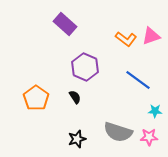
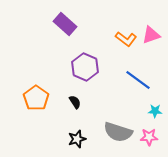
pink triangle: moved 1 px up
black semicircle: moved 5 px down
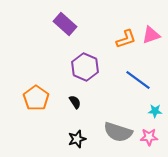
orange L-shape: rotated 55 degrees counterclockwise
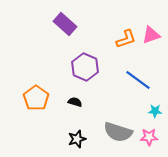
black semicircle: rotated 40 degrees counterclockwise
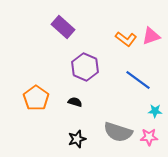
purple rectangle: moved 2 px left, 3 px down
pink triangle: moved 1 px down
orange L-shape: rotated 55 degrees clockwise
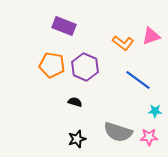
purple rectangle: moved 1 px right, 1 px up; rotated 20 degrees counterclockwise
orange L-shape: moved 3 px left, 4 px down
orange pentagon: moved 16 px right, 33 px up; rotated 25 degrees counterclockwise
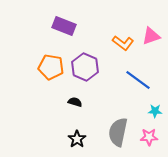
orange pentagon: moved 1 px left, 2 px down
gray semicircle: rotated 84 degrees clockwise
black star: rotated 18 degrees counterclockwise
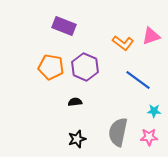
black semicircle: rotated 24 degrees counterclockwise
cyan star: moved 1 px left
black star: rotated 18 degrees clockwise
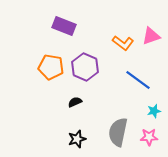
black semicircle: rotated 16 degrees counterclockwise
cyan star: rotated 16 degrees counterclockwise
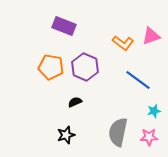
black star: moved 11 px left, 4 px up
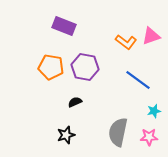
orange L-shape: moved 3 px right, 1 px up
purple hexagon: rotated 12 degrees counterclockwise
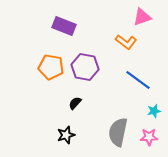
pink triangle: moved 9 px left, 19 px up
black semicircle: moved 1 px down; rotated 24 degrees counterclockwise
